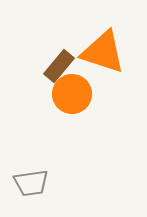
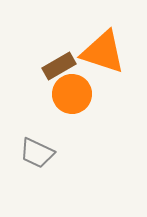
brown rectangle: rotated 20 degrees clockwise
gray trapezoid: moved 6 px right, 30 px up; rotated 33 degrees clockwise
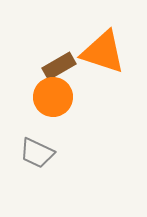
orange circle: moved 19 px left, 3 px down
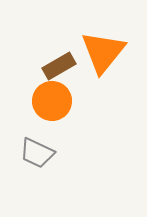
orange triangle: rotated 51 degrees clockwise
orange circle: moved 1 px left, 4 px down
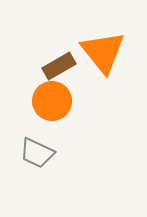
orange triangle: rotated 18 degrees counterclockwise
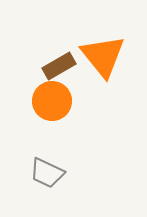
orange triangle: moved 4 px down
gray trapezoid: moved 10 px right, 20 px down
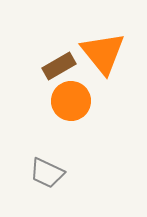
orange triangle: moved 3 px up
orange circle: moved 19 px right
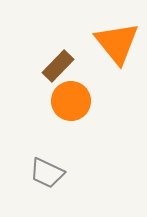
orange triangle: moved 14 px right, 10 px up
brown rectangle: moved 1 px left; rotated 16 degrees counterclockwise
